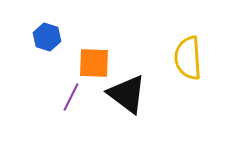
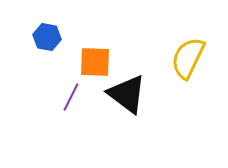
blue hexagon: rotated 8 degrees counterclockwise
yellow semicircle: rotated 30 degrees clockwise
orange square: moved 1 px right, 1 px up
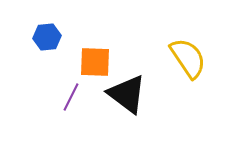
blue hexagon: rotated 16 degrees counterclockwise
yellow semicircle: rotated 120 degrees clockwise
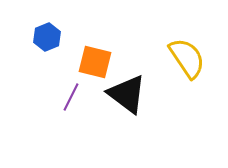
blue hexagon: rotated 16 degrees counterclockwise
yellow semicircle: moved 1 px left
orange square: rotated 12 degrees clockwise
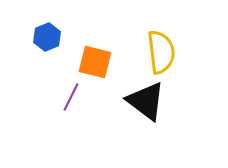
yellow semicircle: moved 26 px left, 6 px up; rotated 27 degrees clockwise
black triangle: moved 19 px right, 7 px down
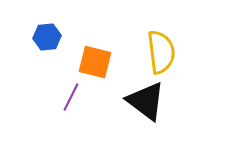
blue hexagon: rotated 16 degrees clockwise
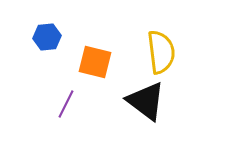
purple line: moved 5 px left, 7 px down
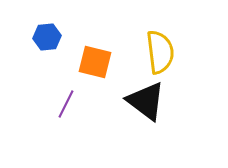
yellow semicircle: moved 1 px left
